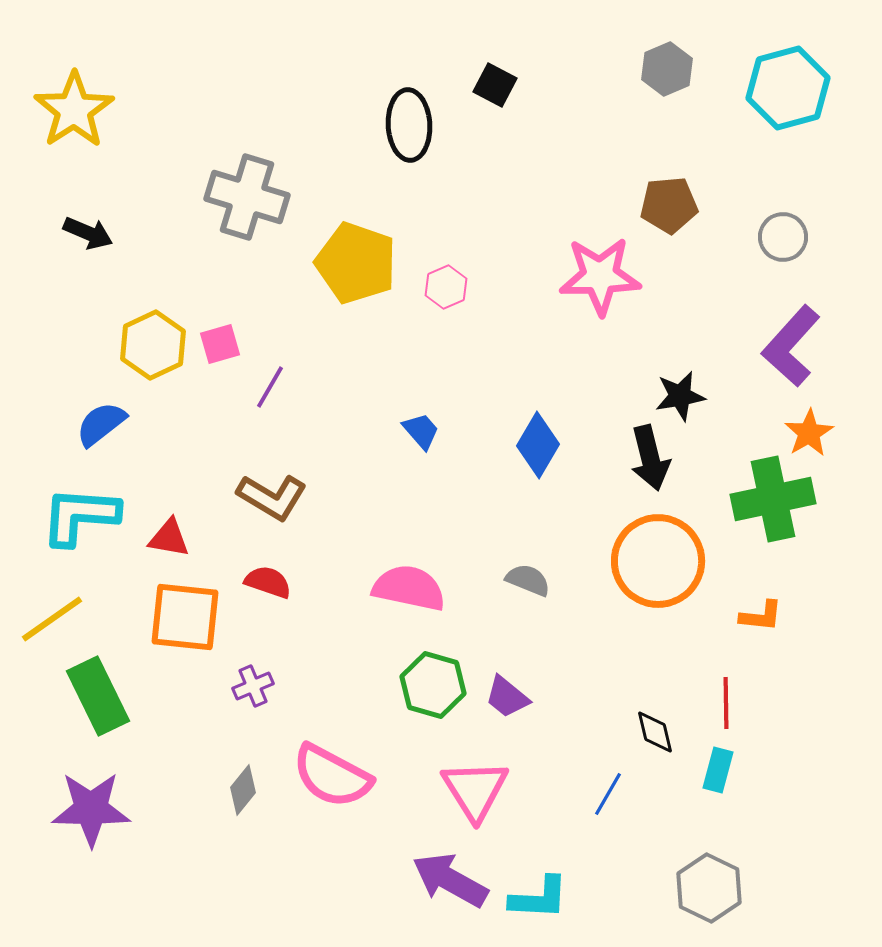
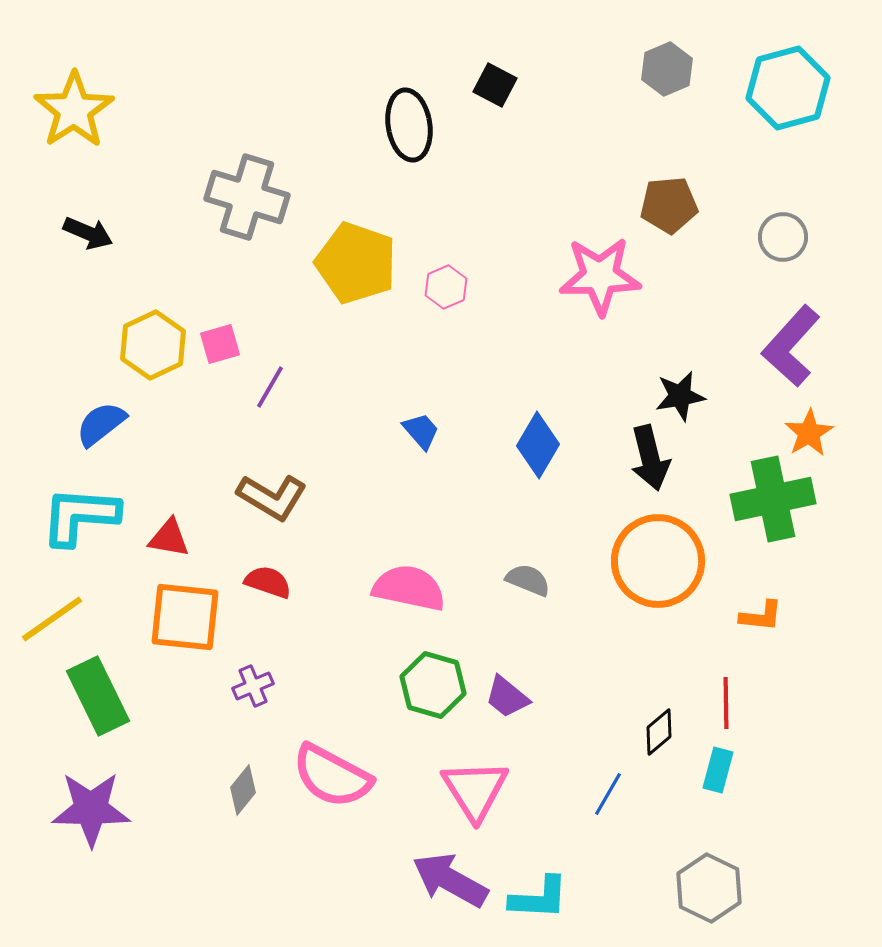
black ellipse at (409, 125): rotated 6 degrees counterclockwise
black diamond at (655, 732): moved 4 px right; rotated 63 degrees clockwise
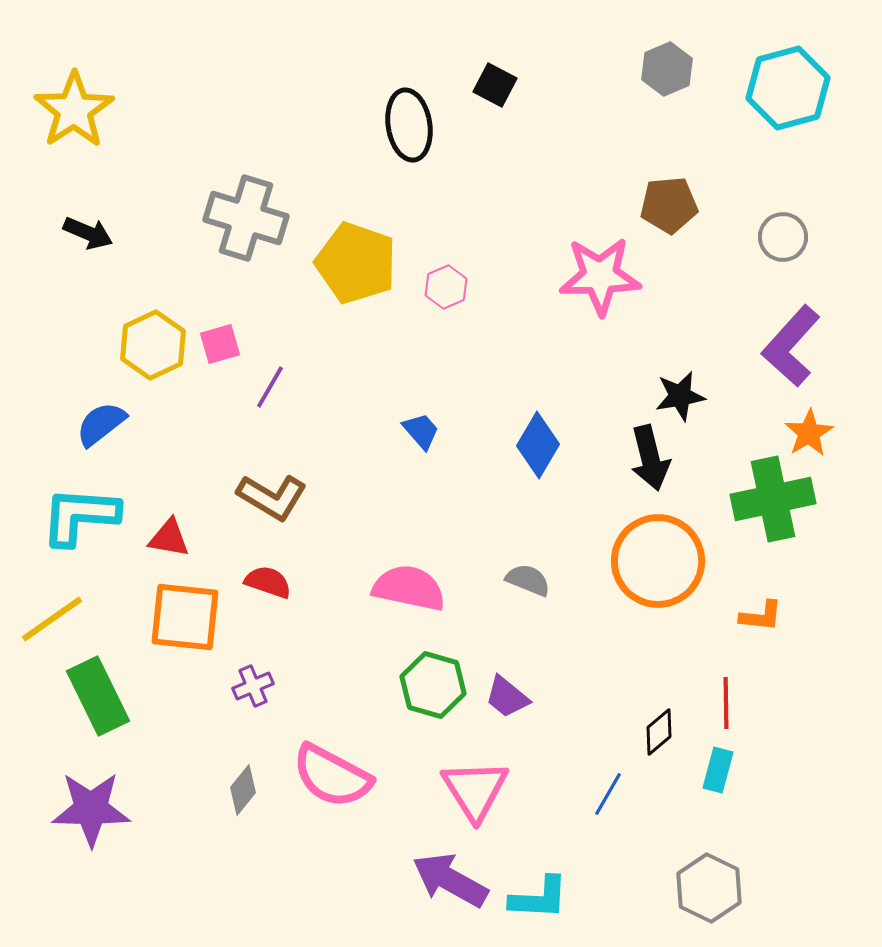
gray cross at (247, 197): moved 1 px left, 21 px down
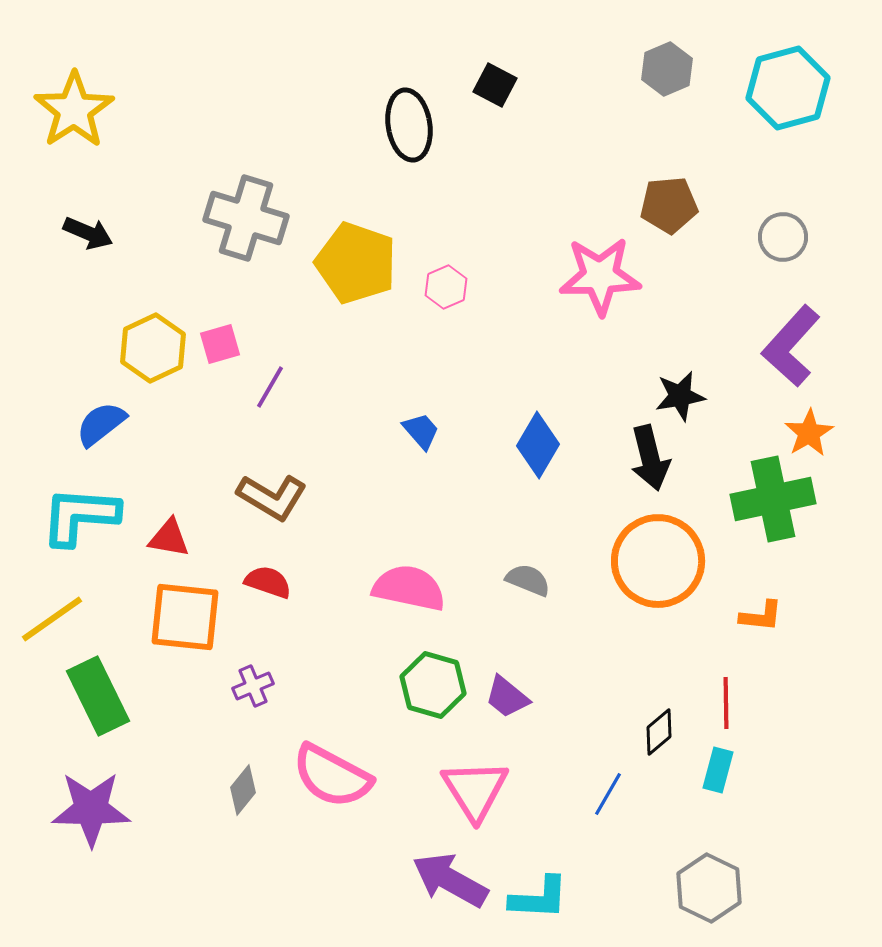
yellow hexagon at (153, 345): moved 3 px down
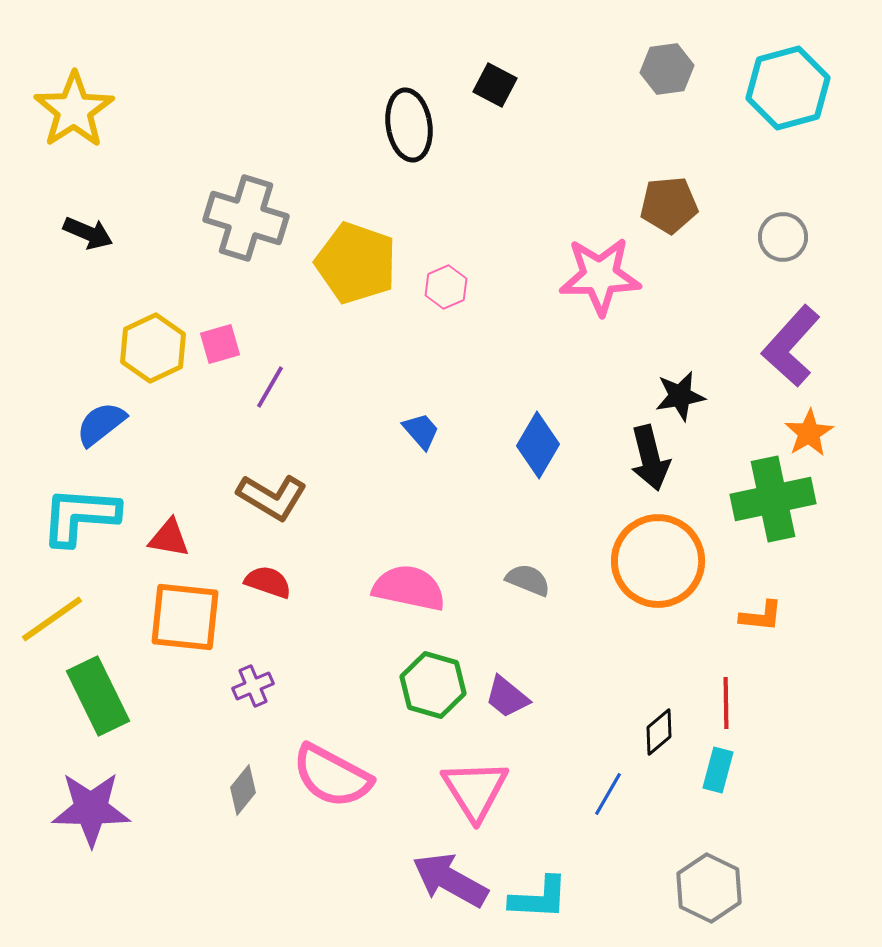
gray hexagon at (667, 69): rotated 15 degrees clockwise
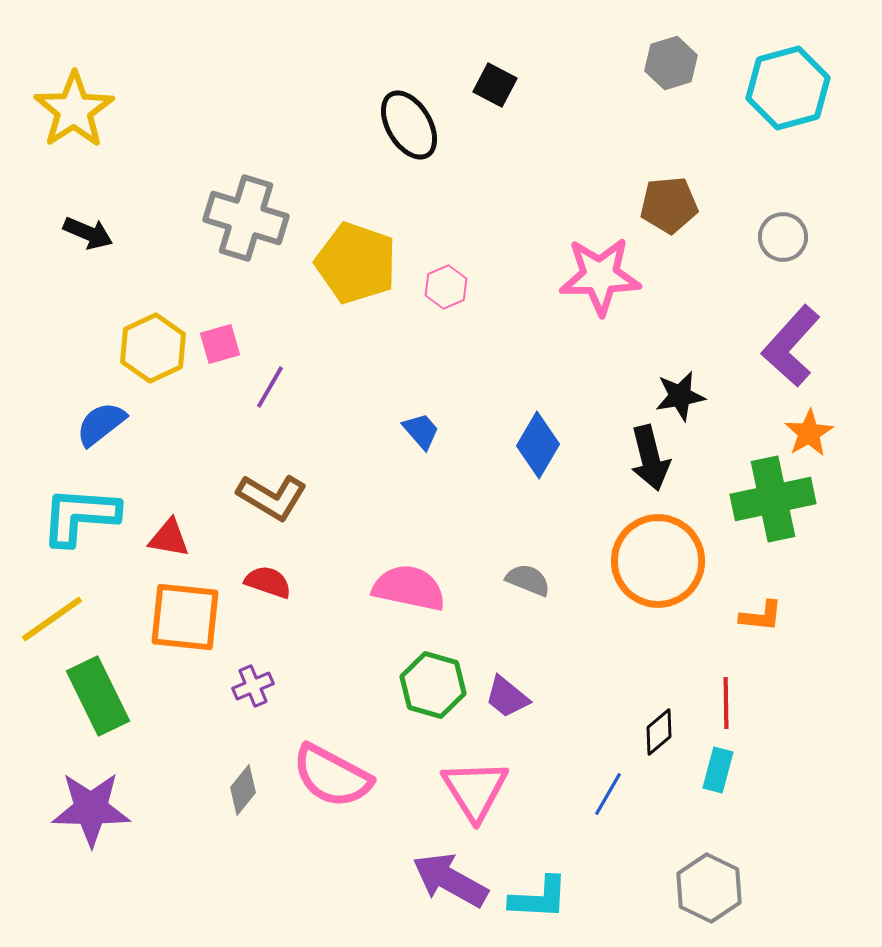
gray hexagon at (667, 69): moved 4 px right, 6 px up; rotated 9 degrees counterclockwise
black ellipse at (409, 125): rotated 22 degrees counterclockwise
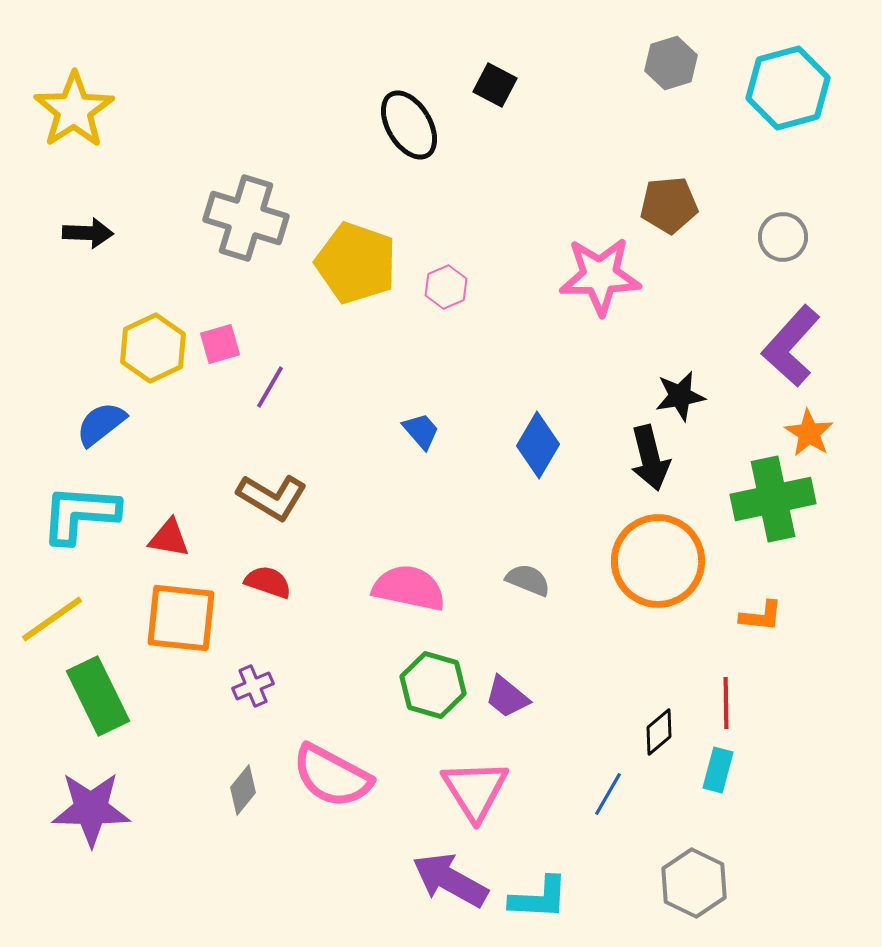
black arrow at (88, 233): rotated 21 degrees counterclockwise
orange star at (809, 433): rotated 9 degrees counterclockwise
cyan L-shape at (80, 516): moved 2 px up
orange square at (185, 617): moved 4 px left, 1 px down
gray hexagon at (709, 888): moved 15 px left, 5 px up
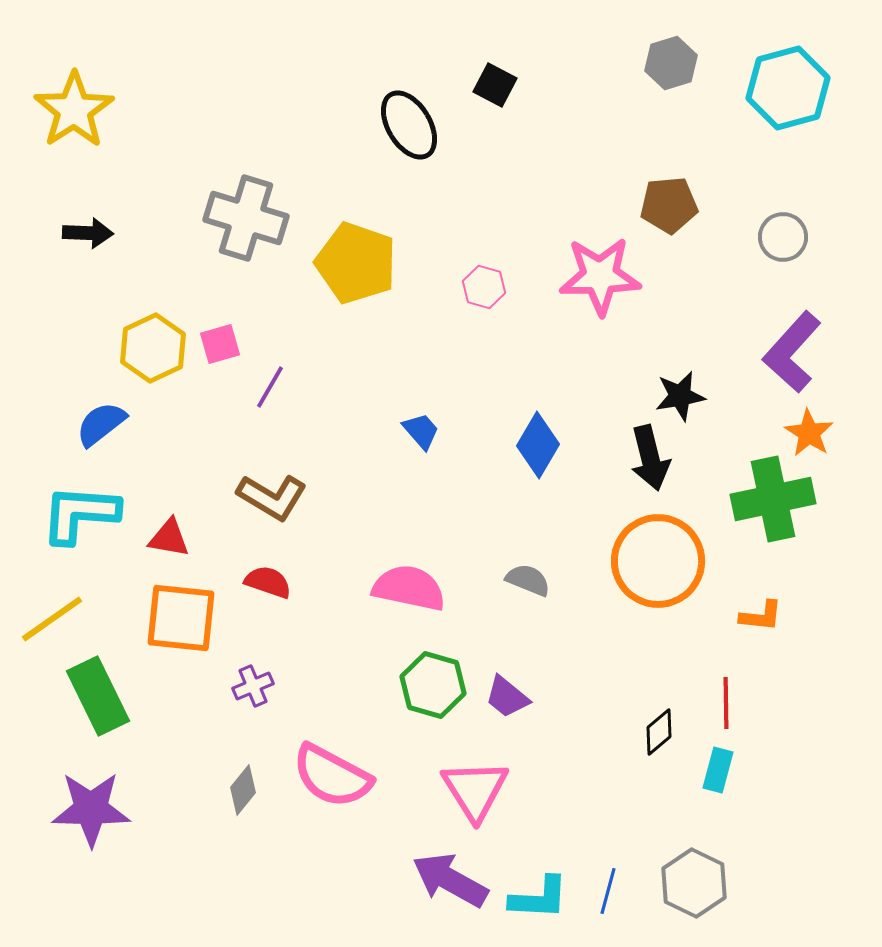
pink hexagon at (446, 287): moved 38 px right; rotated 21 degrees counterclockwise
purple L-shape at (791, 346): moved 1 px right, 6 px down
blue line at (608, 794): moved 97 px down; rotated 15 degrees counterclockwise
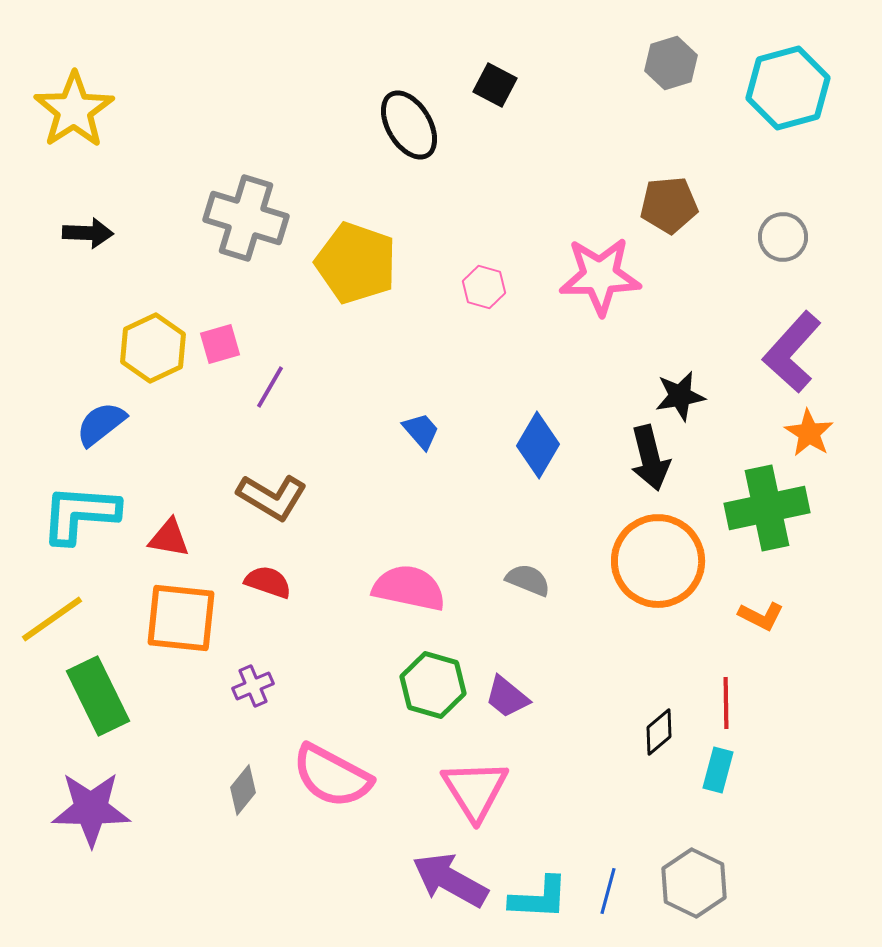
green cross at (773, 499): moved 6 px left, 9 px down
orange L-shape at (761, 616): rotated 21 degrees clockwise
